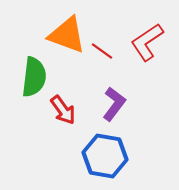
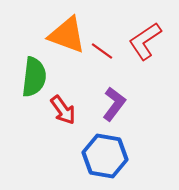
red L-shape: moved 2 px left, 1 px up
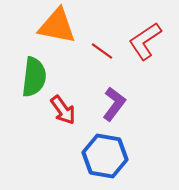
orange triangle: moved 10 px left, 9 px up; rotated 9 degrees counterclockwise
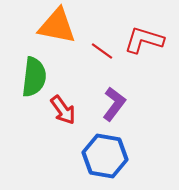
red L-shape: moved 1 px left, 1 px up; rotated 51 degrees clockwise
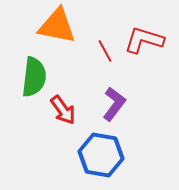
red line: moved 3 px right; rotated 25 degrees clockwise
blue hexagon: moved 4 px left, 1 px up
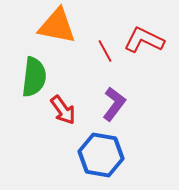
red L-shape: rotated 9 degrees clockwise
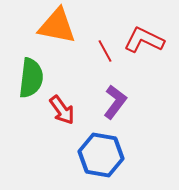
green semicircle: moved 3 px left, 1 px down
purple L-shape: moved 1 px right, 2 px up
red arrow: moved 1 px left
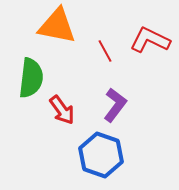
red L-shape: moved 6 px right
purple L-shape: moved 3 px down
blue hexagon: rotated 9 degrees clockwise
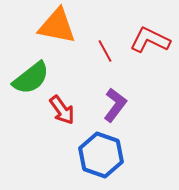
green semicircle: rotated 45 degrees clockwise
